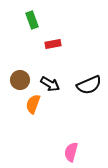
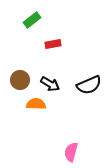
green rectangle: rotated 72 degrees clockwise
orange semicircle: moved 3 px right; rotated 72 degrees clockwise
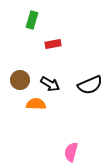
green rectangle: rotated 36 degrees counterclockwise
black semicircle: moved 1 px right
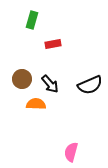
brown circle: moved 2 px right, 1 px up
black arrow: rotated 18 degrees clockwise
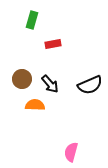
orange semicircle: moved 1 px left, 1 px down
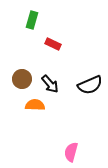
red rectangle: rotated 35 degrees clockwise
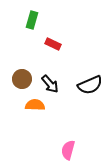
pink semicircle: moved 3 px left, 2 px up
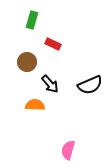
brown circle: moved 5 px right, 17 px up
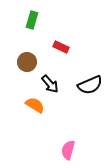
red rectangle: moved 8 px right, 3 px down
orange semicircle: rotated 30 degrees clockwise
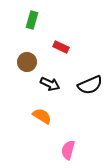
black arrow: rotated 24 degrees counterclockwise
orange semicircle: moved 7 px right, 11 px down
